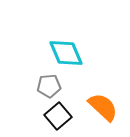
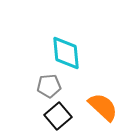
cyan diamond: rotated 18 degrees clockwise
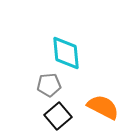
gray pentagon: moved 1 px up
orange semicircle: rotated 16 degrees counterclockwise
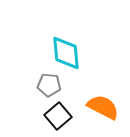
gray pentagon: rotated 10 degrees clockwise
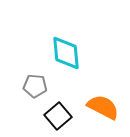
gray pentagon: moved 14 px left, 1 px down
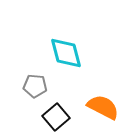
cyan diamond: rotated 9 degrees counterclockwise
black square: moved 2 px left, 1 px down
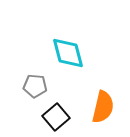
cyan diamond: moved 2 px right
orange semicircle: rotated 76 degrees clockwise
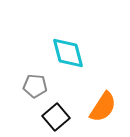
orange semicircle: rotated 20 degrees clockwise
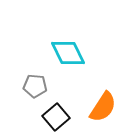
cyan diamond: rotated 12 degrees counterclockwise
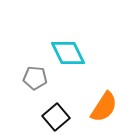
gray pentagon: moved 8 px up
orange semicircle: moved 1 px right
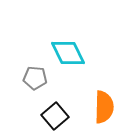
orange semicircle: rotated 32 degrees counterclockwise
black square: moved 1 px left, 1 px up
